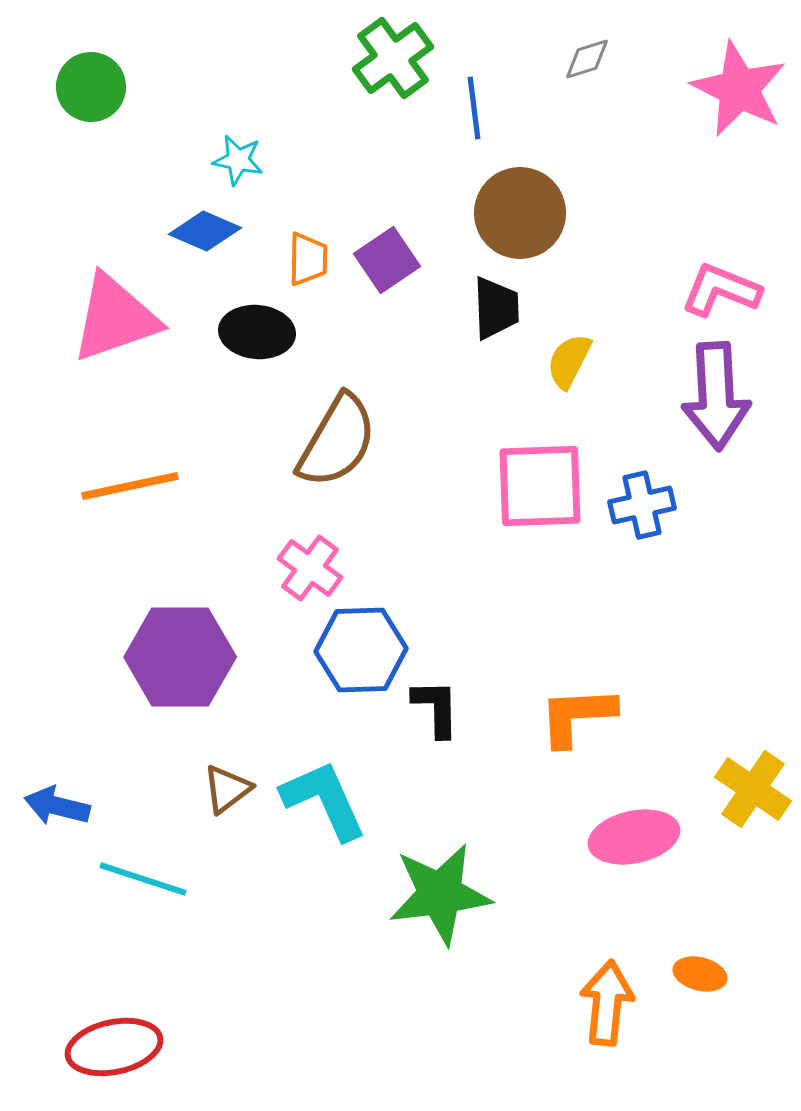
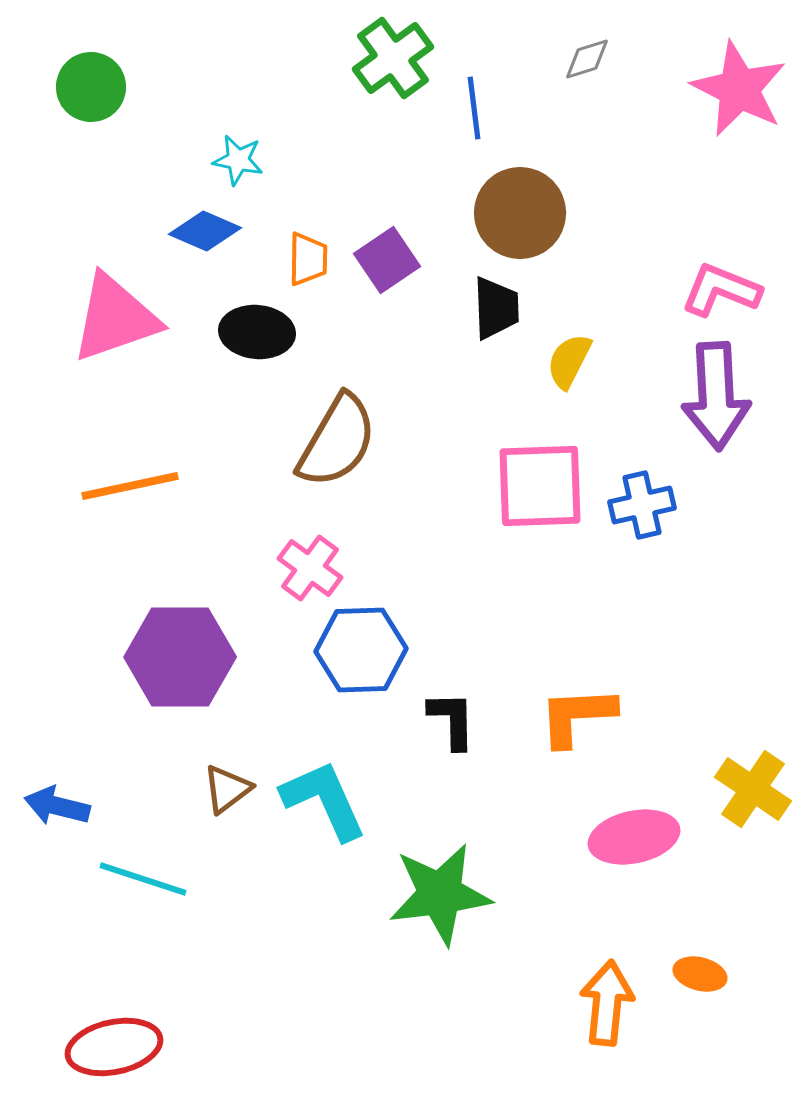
black L-shape: moved 16 px right, 12 px down
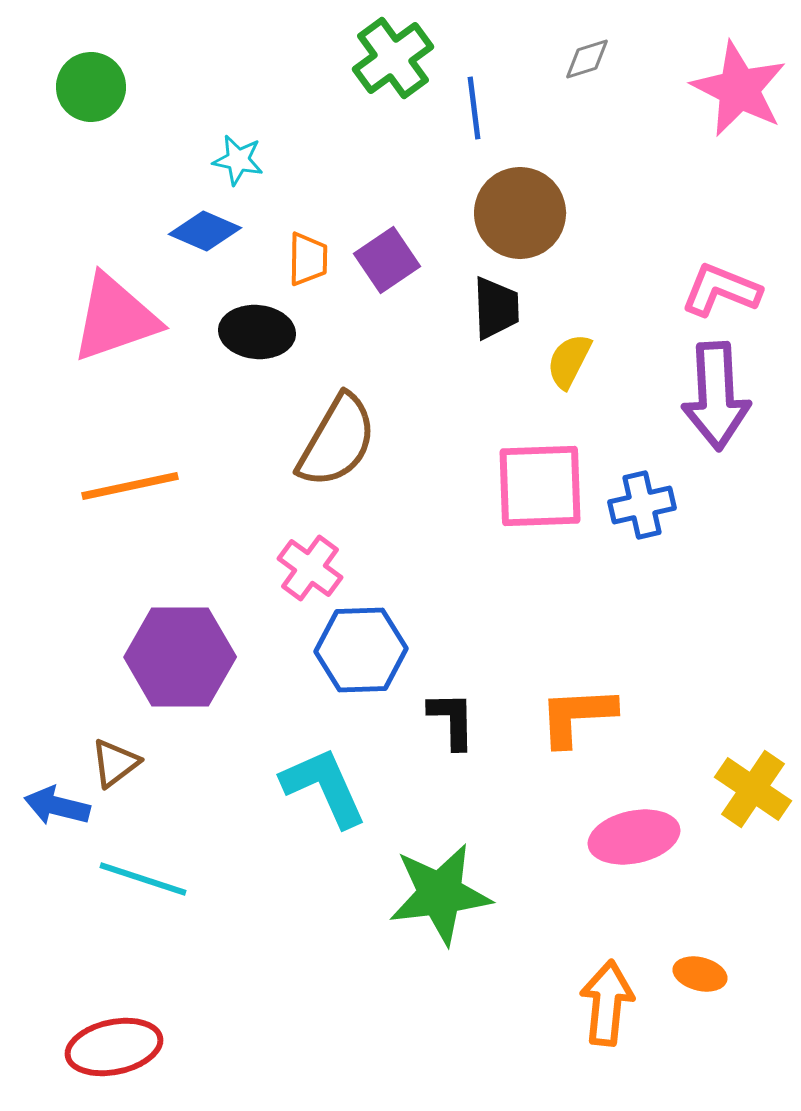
brown triangle: moved 112 px left, 26 px up
cyan L-shape: moved 13 px up
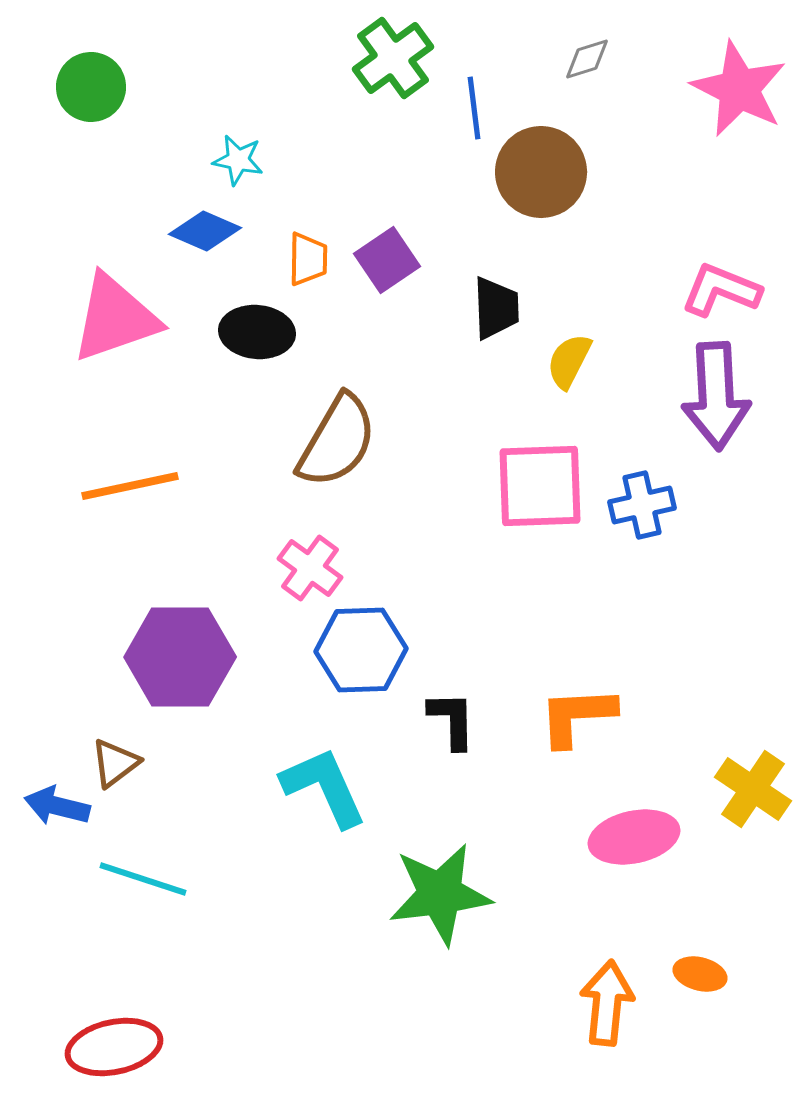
brown circle: moved 21 px right, 41 px up
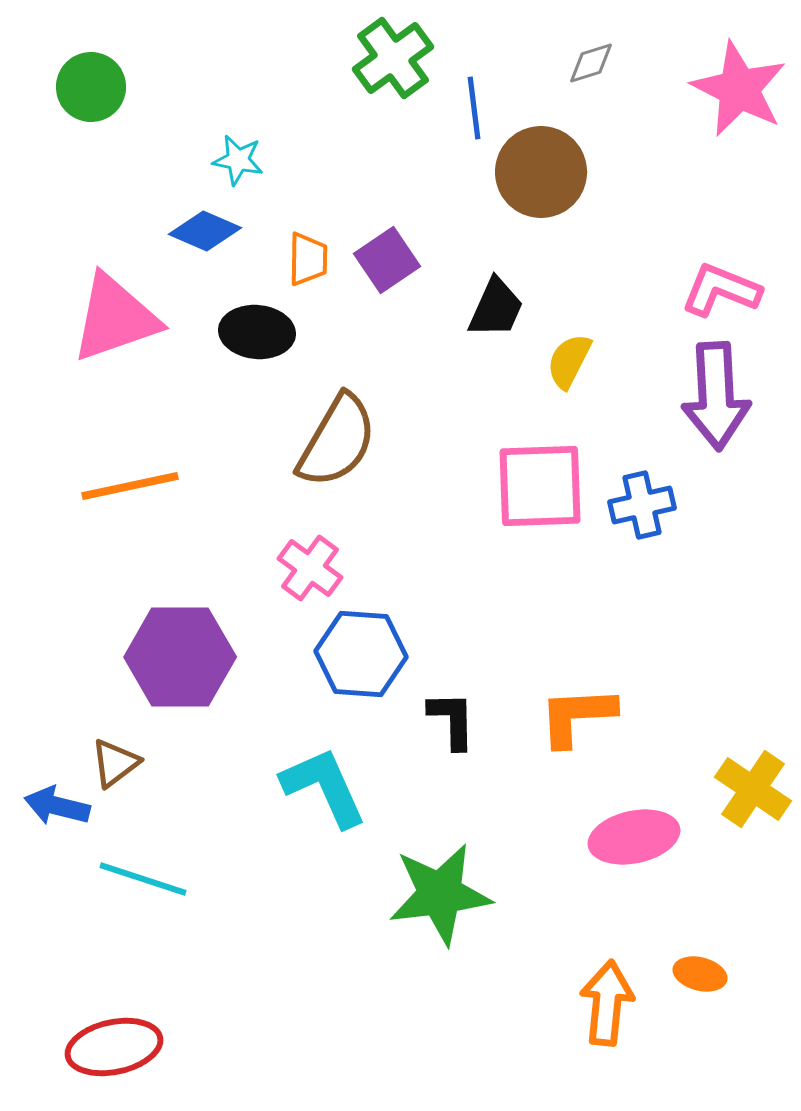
gray diamond: moved 4 px right, 4 px down
black trapezoid: rotated 26 degrees clockwise
blue hexagon: moved 4 px down; rotated 6 degrees clockwise
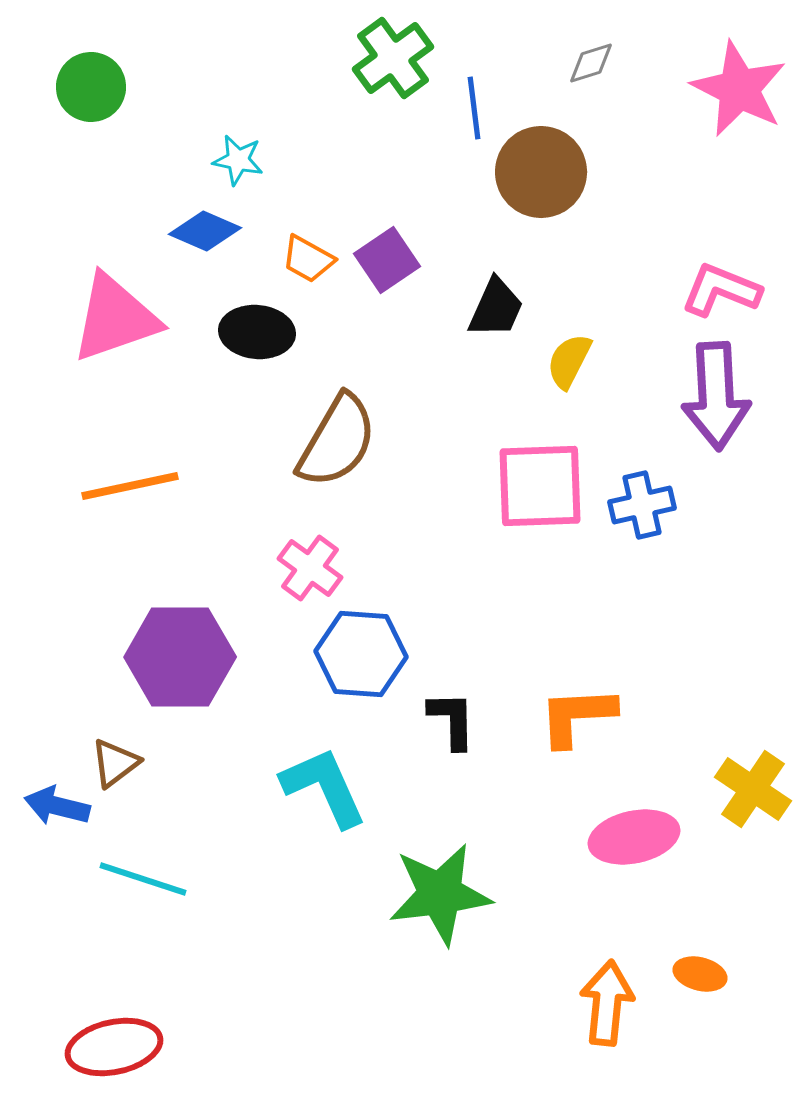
orange trapezoid: rotated 118 degrees clockwise
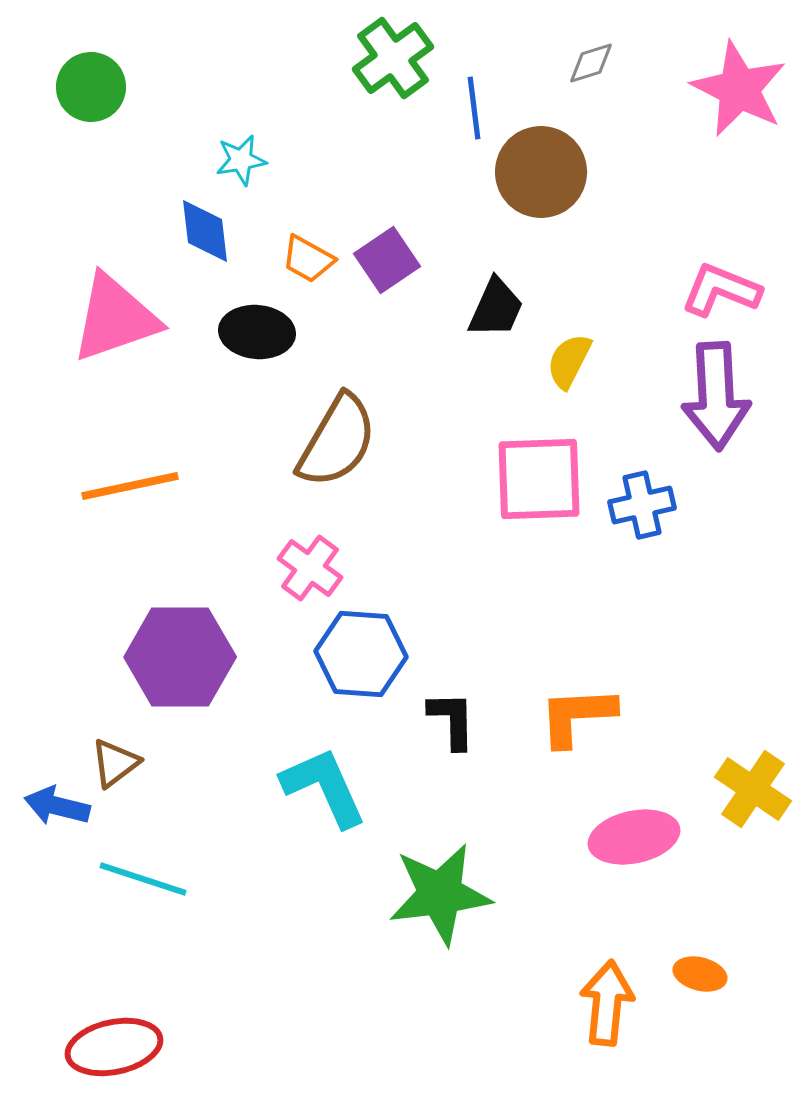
cyan star: moved 3 px right; rotated 21 degrees counterclockwise
blue diamond: rotated 60 degrees clockwise
pink square: moved 1 px left, 7 px up
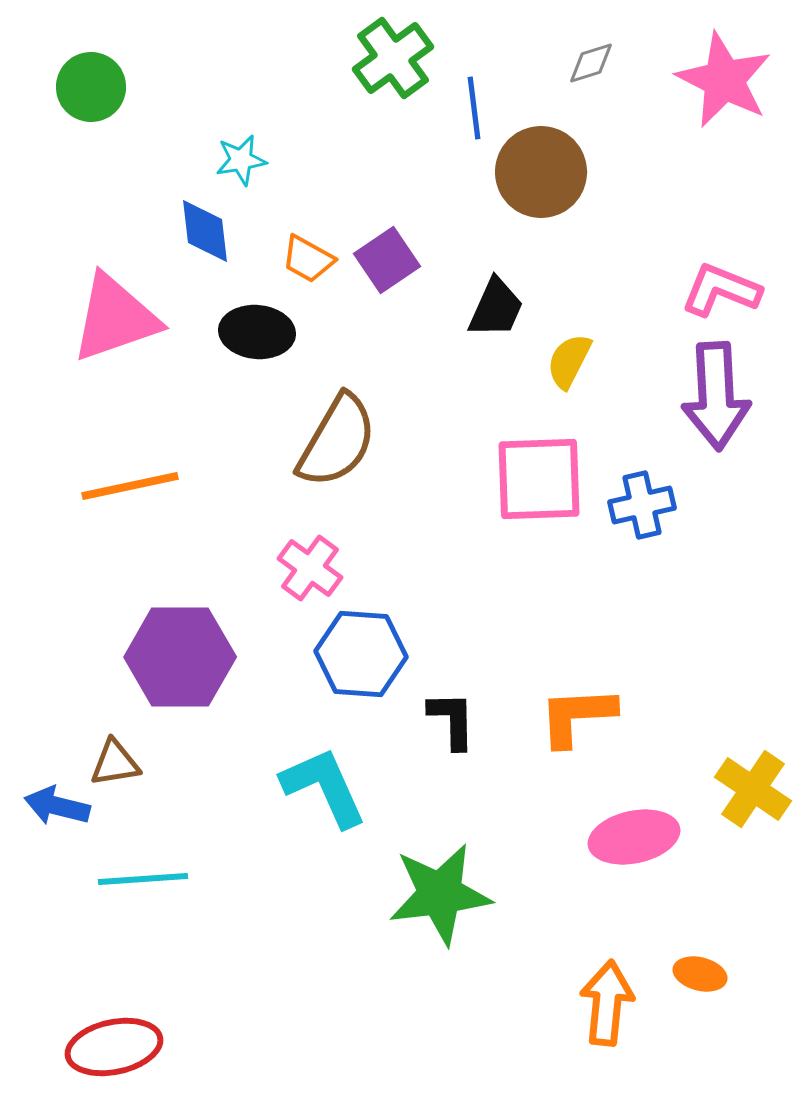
pink star: moved 15 px left, 9 px up
brown triangle: rotated 28 degrees clockwise
cyan line: rotated 22 degrees counterclockwise
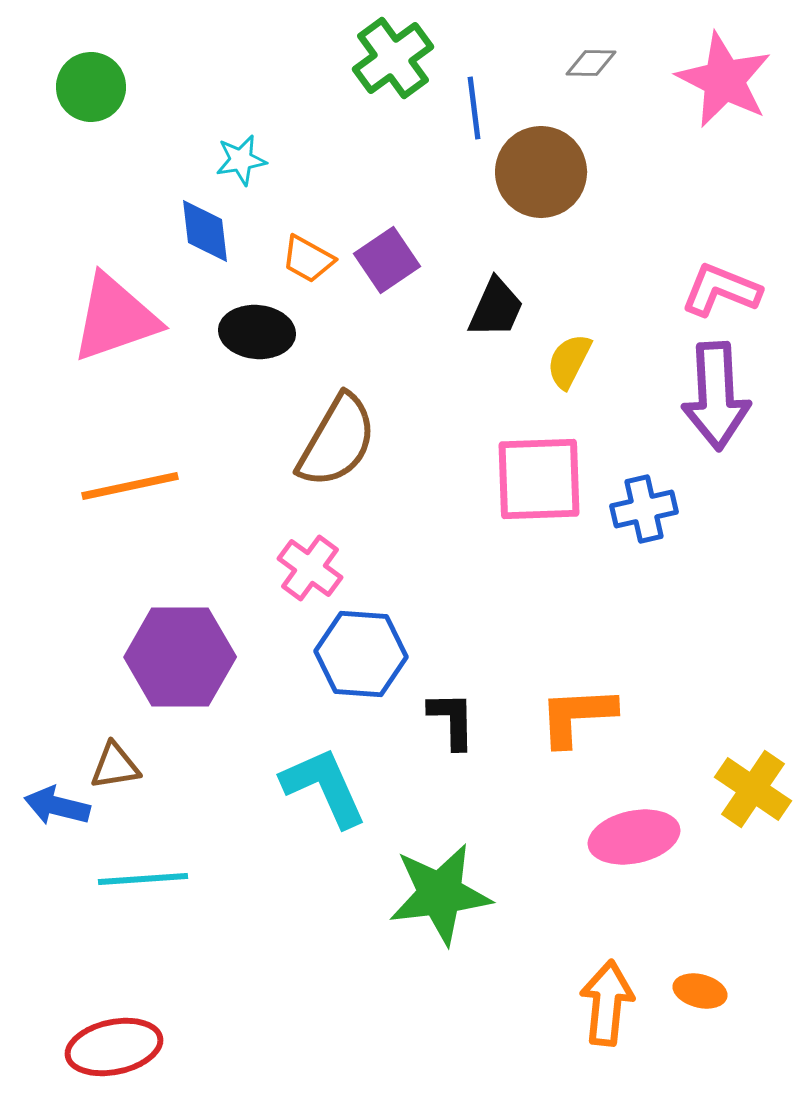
gray diamond: rotated 18 degrees clockwise
blue cross: moved 2 px right, 4 px down
brown triangle: moved 3 px down
orange ellipse: moved 17 px down
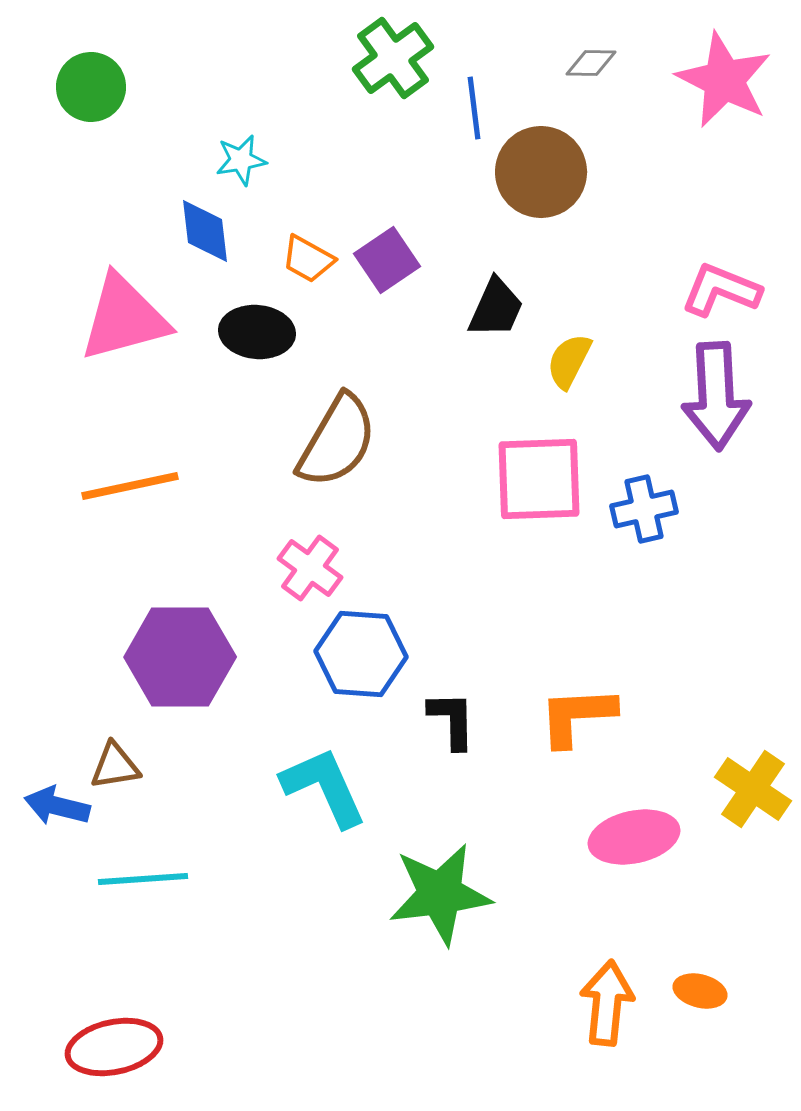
pink triangle: moved 9 px right; rotated 4 degrees clockwise
